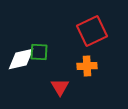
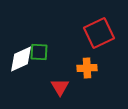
red square: moved 7 px right, 2 px down
white diamond: rotated 12 degrees counterclockwise
orange cross: moved 2 px down
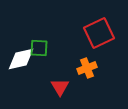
green square: moved 4 px up
white diamond: rotated 12 degrees clockwise
orange cross: rotated 18 degrees counterclockwise
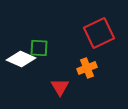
white diamond: rotated 36 degrees clockwise
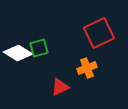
green square: rotated 18 degrees counterclockwise
white diamond: moved 3 px left, 6 px up; rotated 8 degrees clockwise
red triangle: rotated 36 degrees clockwise
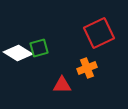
red triangle: moved 2 px right, 2 px up; rotated 24 degrees clockwise
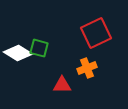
red square: moved 3 px left
green square: rotated 30 degrees clockwise
